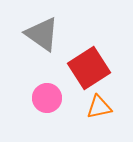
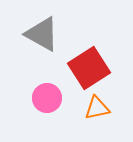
gray triangle: rotated 6 degrees counterclockwise
orange triangle: moved 2 px left, 1 px down
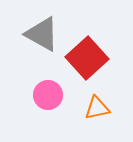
red square: moved 2 px left, 10 px up; rotated 9 degrees counterclockwise
pink circle: moved 1 px right, 3 px up
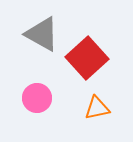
pink circle: moved 11 px left, 3 px down
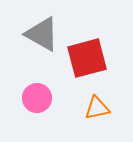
red square: rotated 27 degrees clockwise
